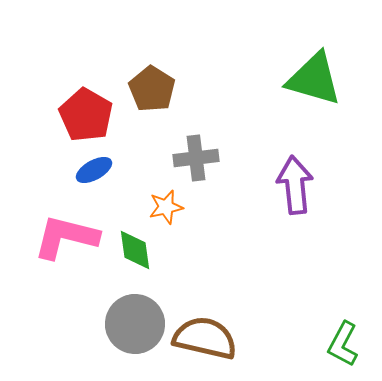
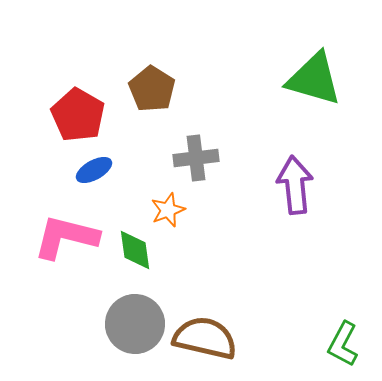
red pentagon: moved 8 px left
orange star: moved 2 px right, 3 px down; rotated 8 degrees counterclockwise
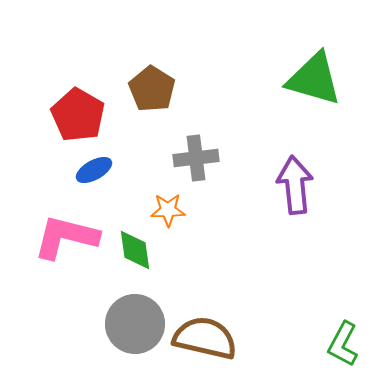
orange star: rotated 20 degrees clockwise
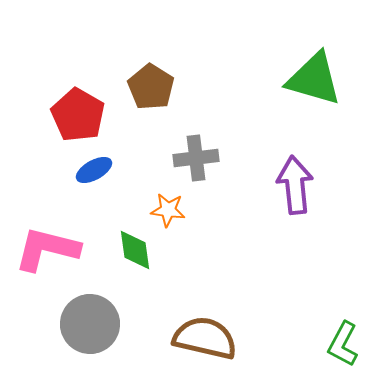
brown pentagon: moved 1 px left, 2 px up
orange star: rotated 8 degrees clockwise
pink L-shape: moved 19 px left, 12 px down
gray circle: moved 45 px left
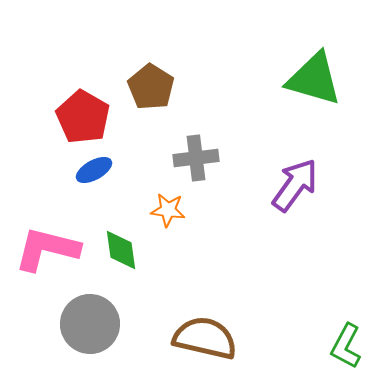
red pentagon: moved 5 px right, 2 px down
purple arrow: rotated 42 degrees clockwise
green diamond: moved 14 px left
green L-shape: moved 3 px right, 2 px down
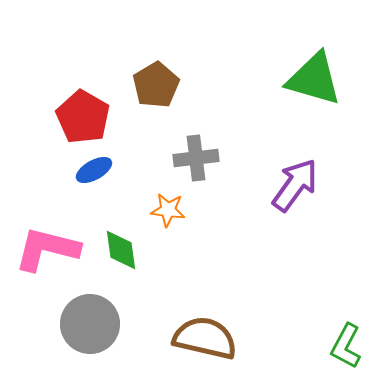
brown pentagon: moved 5 px right, 2 px up; rotated 9 degrees clockwise
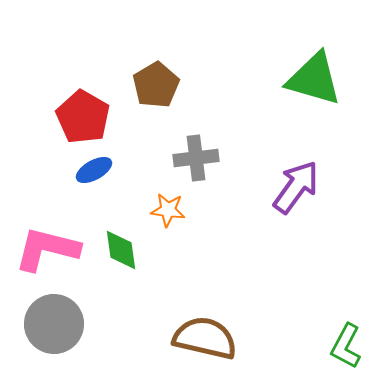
purple arrow: moved 1 px right, 2 px down
gray circle: moved 36 px left
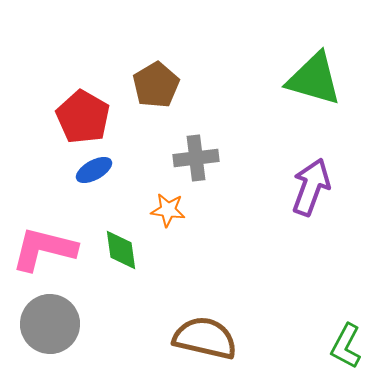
purple arrow: moved 15 px right; rotated 16 degrees counterclockwise
pink L-shape: moved 3 px left
gray circle: moved 4 px left
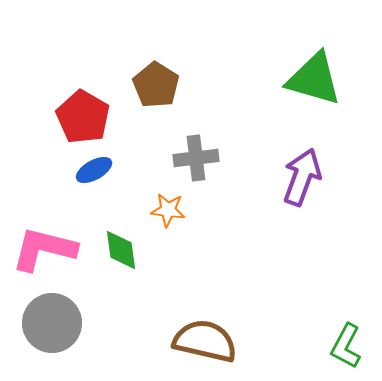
brown pentagon: rotated 9 degrees counterclockwise
purple arrow: moved 9 px left, 10 px up
gray circle: moved 2 px right, 1 px up
brown semicircle: moved 3 px down
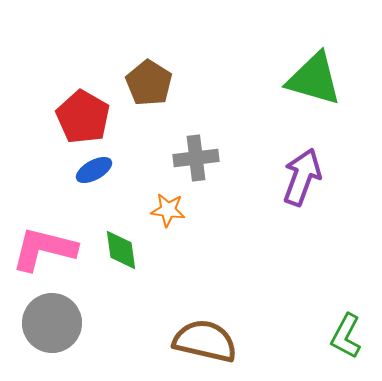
brown pentagon: moved 7 px left, 2 px up
green L-shape: moved 10 px up
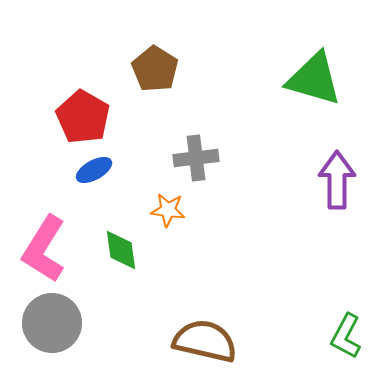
brown pentagon: moved 6 px right, 14 px up
purple arrow: moved 35 px right, 3 px down; rotated 20 degrees counterclockwise
pink L-shape: rotated 72 degrees counterclockwise
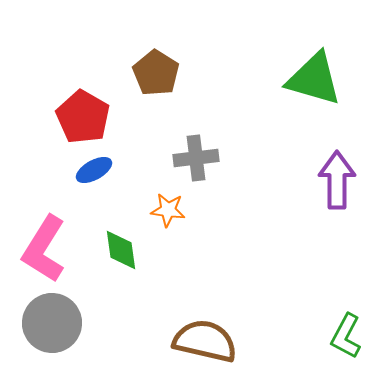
brown pentagon: moved 1 px right, 4 px down
